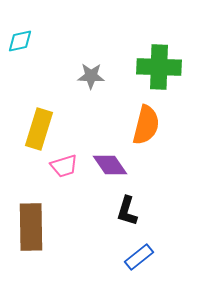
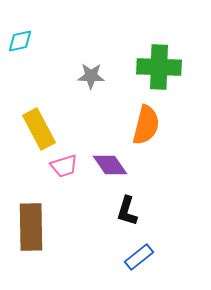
yellow rectangle: rotated 45 degrees counterclockwise
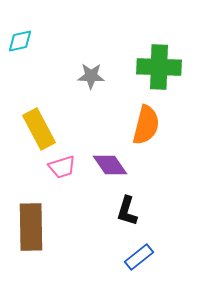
pink trapezoid: moved 2 px left, 1 px down
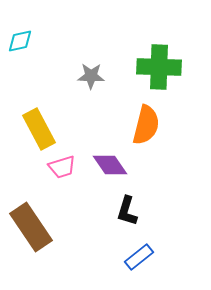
brown rectangle: rotated 33 degrees counterclockwise
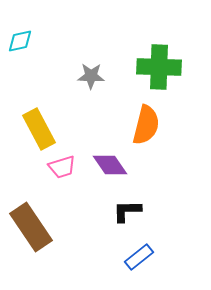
black L-shape: rotated 72 degrees clockwise
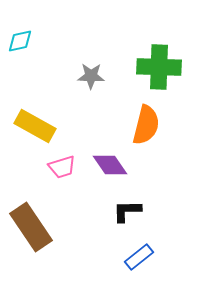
yellow rectangle: moved 4 px left, 3 px up; rotated 33 degrees counterclockwise
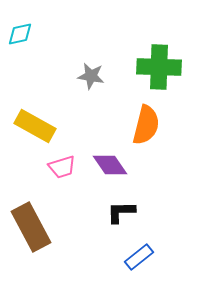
cyan diamond: moved 7 px up
gray star: rotated 8 degrees clockwise
black L-shape: moved 6 px left, 1 px down
brown rectangle: rotated 6 degrees clockwise
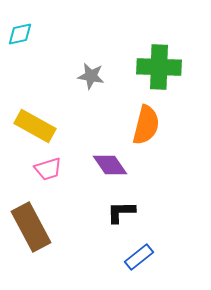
pink trapezoid: moved 14 px left, 2 px down
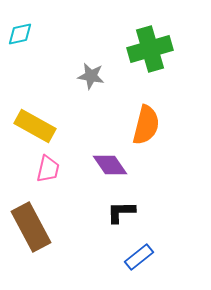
green cross: moved 9 px left, 18 px up; rotated 18 degrees counterclockwise
pink trapezoid: rotated 60 degrees counterclockwise
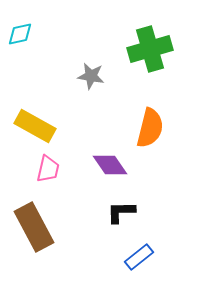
orange semicircle: moved 4 px right, 3 px down
brown rectangle: moved 3 px right
